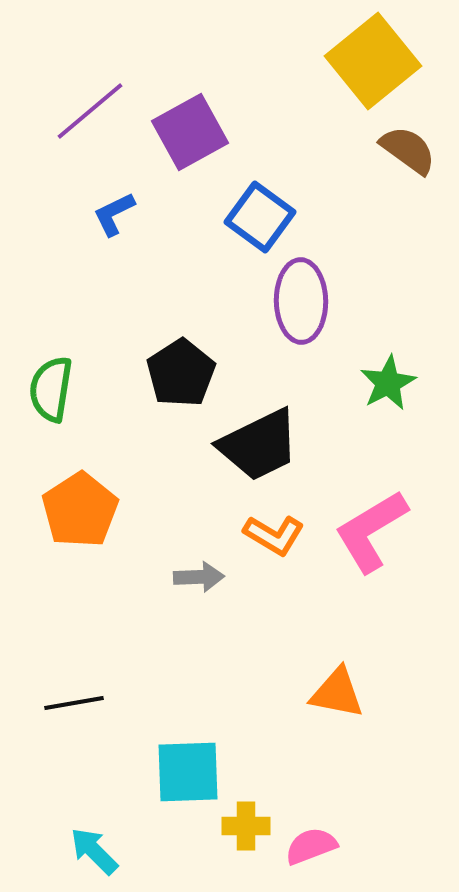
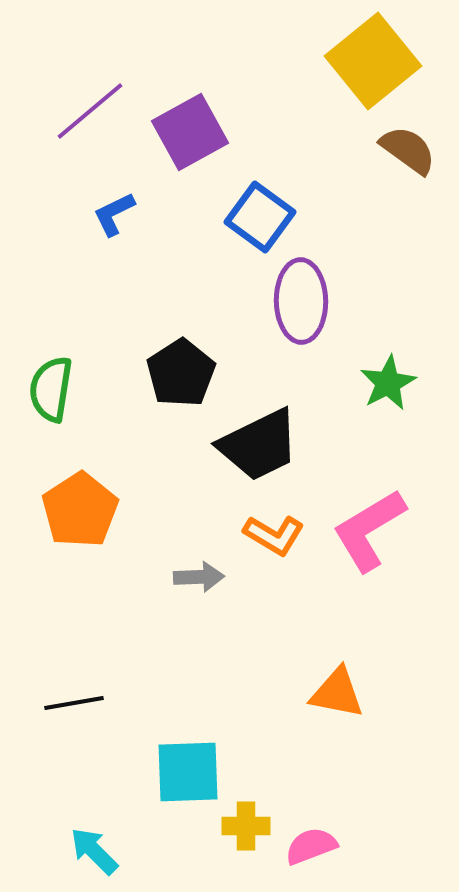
pink L-shape: moved 2 px left, 1 px up
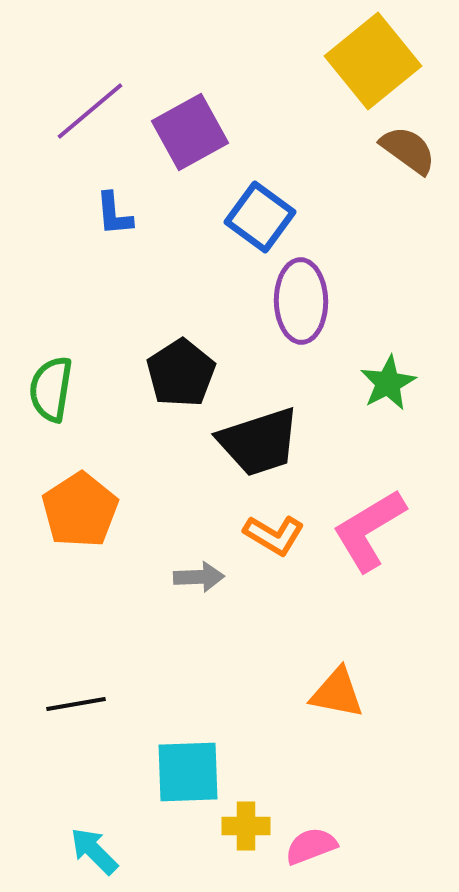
blue L-shape: rotated 69 degrees counterclockwise
black trapezoid: moved 3 px up; rotated 8 degrees clockwise
black line: moved 2 px right, 1 px down
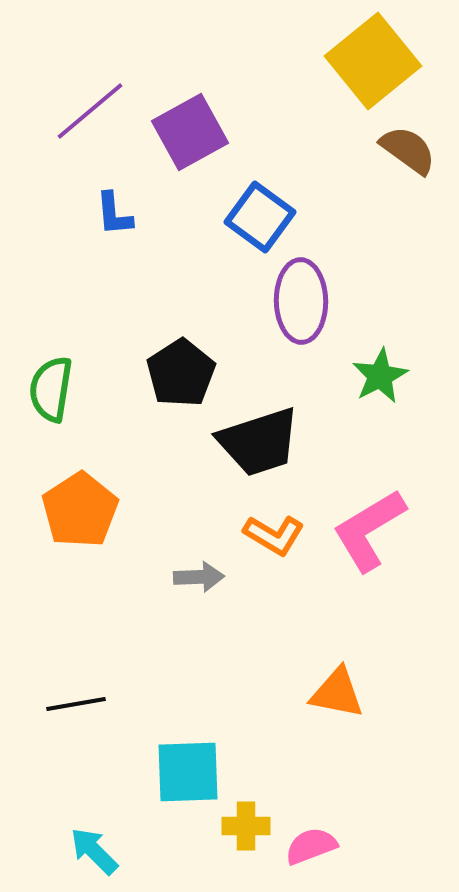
green star: moved 8 px left, 7 px up
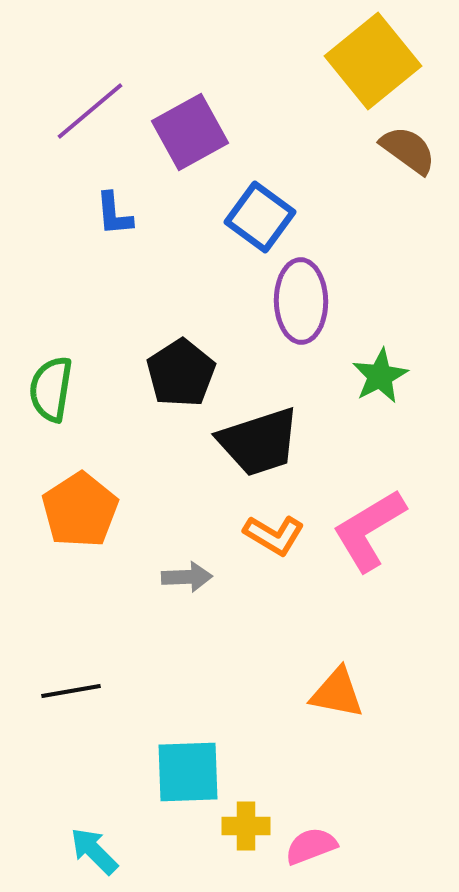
gray arrow: moved 12 px left
black line: moved 5 px left, 13 px up
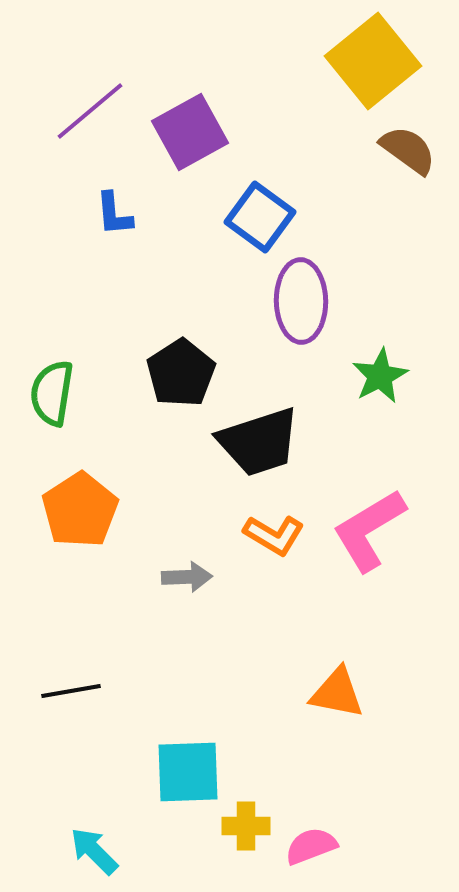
green semicircle: moved 1 px right, 4 px down
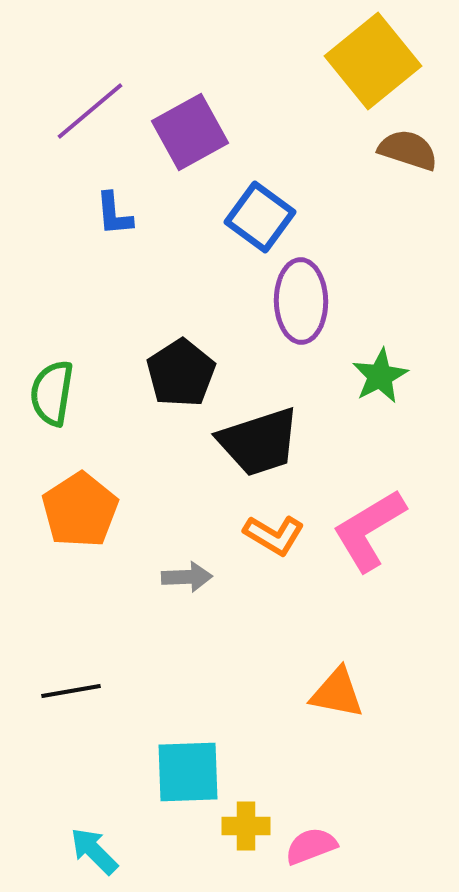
brown semicircle: rotated 18 degrees counterclockwise
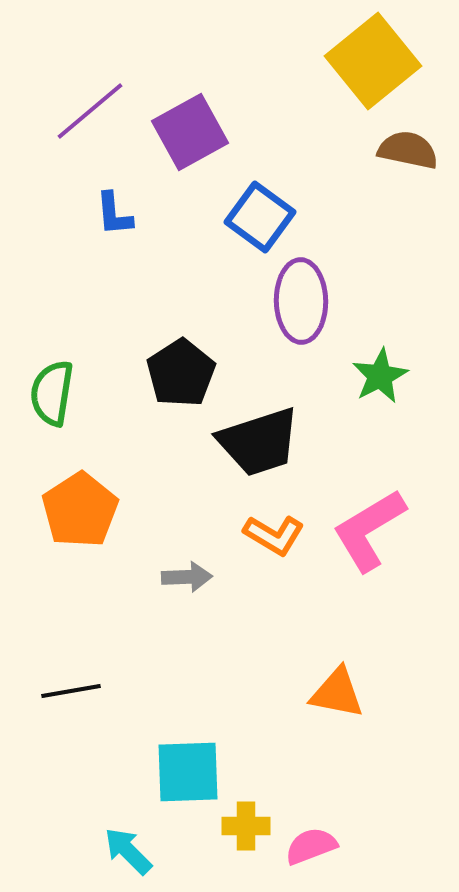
brown semicircle: rotated 6 degrees counterclockwise
cyan arrow: moved 34 px right
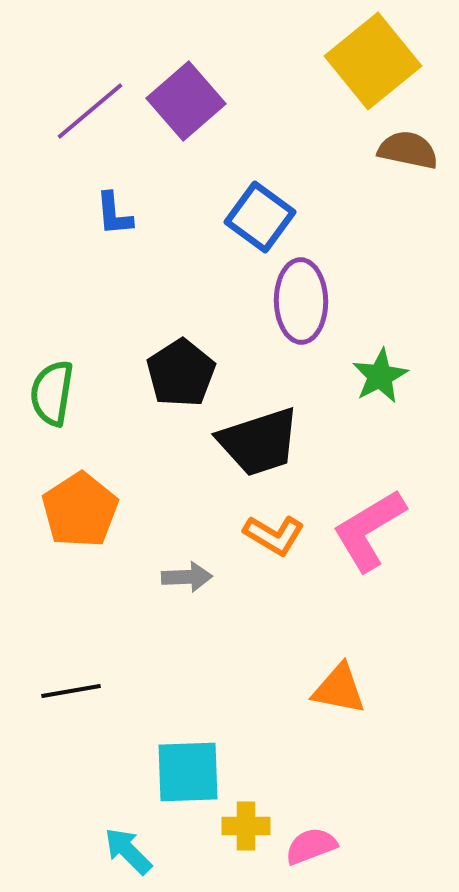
purple square: moved 4 px left, 31 px up; rotated 12 degrees counterclockwise
orange triangle: moved 2 px right, 4 px up
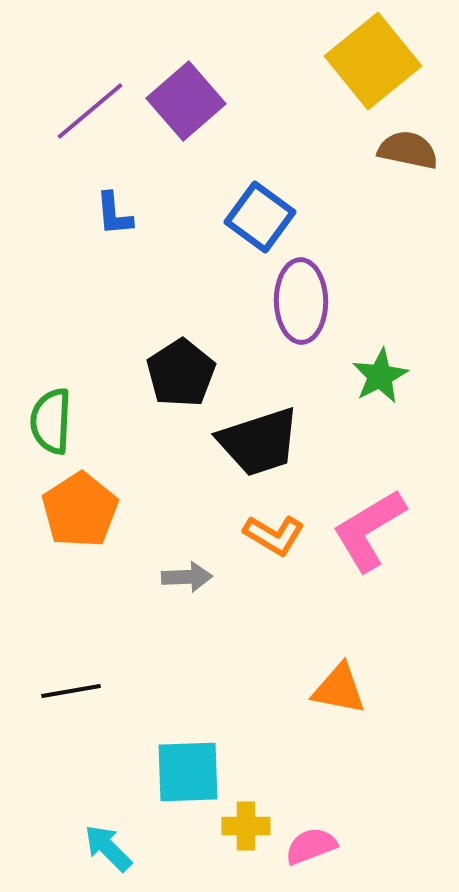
green semicircle: moved 1 px left, 28 px down; rotated 6 degrees counterclockwise
cyan arrow: moved 20 px left, 3 px up
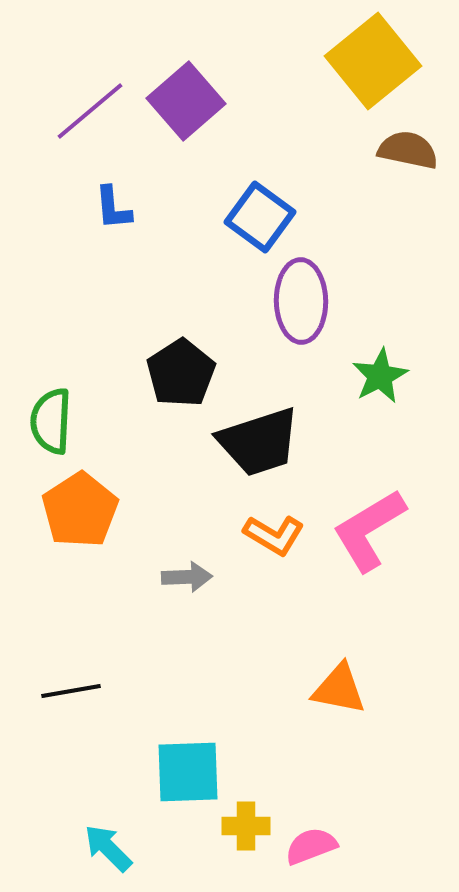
blue L-shape: moved 1 px left, 6 px up
